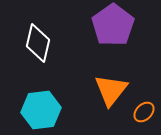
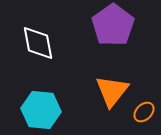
white diamond: rotated 24 degrees counterclockwise
orange triangle: moved 1 px right, 1 px down
cyan hexagon: rotated 12 degrees clockwise
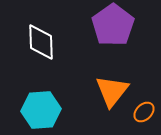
white diamond: moved 3 px right, 1 px up; rotated 9 degrees clockwise
cyan hexagon: rotated 9 degrees counterclockwise
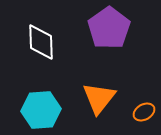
purple pentagon: moved 4 px left, 3 px down
orange triangle: moved 13 px left, 7 px down
orange ellipse: rotated 15 degrees clockwise
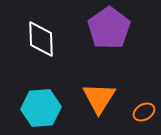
white diamond: moved 3 px up
orange triangle: rotated 6 degrees counterclockwise
cyan hexagon: moved 2 px up
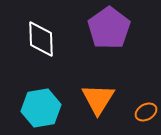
orange triangle: moved 1 px left, 1 px down
cyan hexagon: rotated 6 degrees counterclockwise
orange ellipse: moved 2 px right
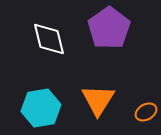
white diamond: moved 8 px right; rotated 12 degrees counterclockwise
orange triangle: moved 1 px down
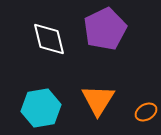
purple pentagon: moved 4 px left, 1 px down; rotated 9 degrees clockwise
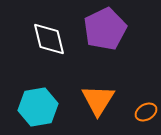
cyan hexagon: moved 3 px left, 1 px up
